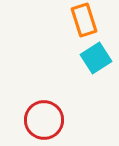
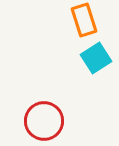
red circle: moved 1 px down
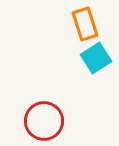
orange rectangle: moved 1 px right, 4 px down
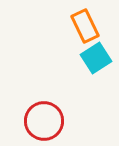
orange rectangle: moved 2 px down; rotated 8 degrees counterclockwise
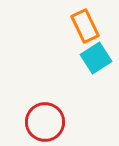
red circle: moved 1 px right, 1 px down
